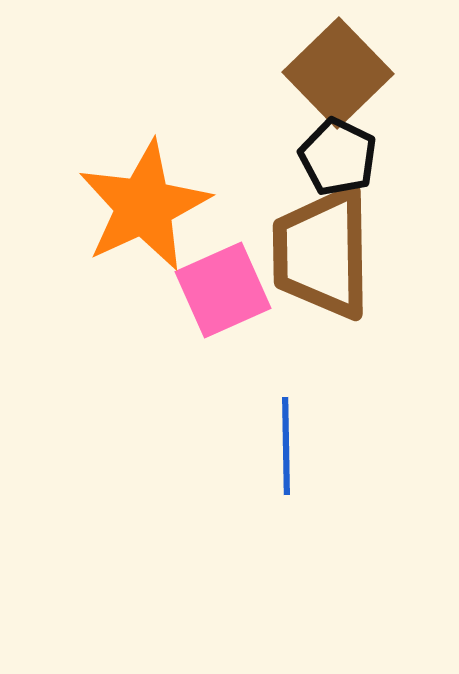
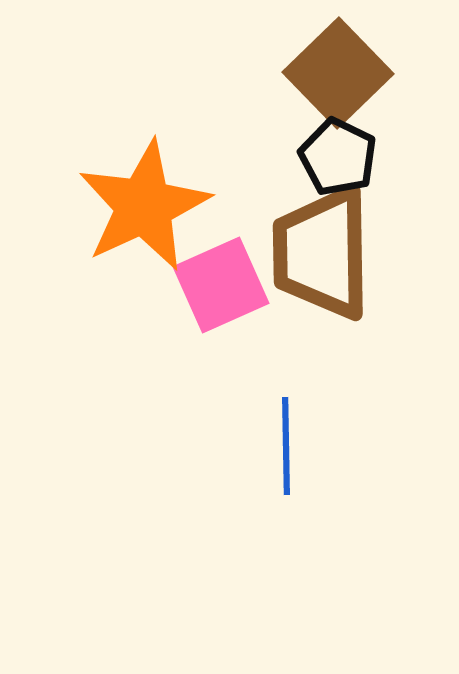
pink square: moved 2 px left, 5 px up
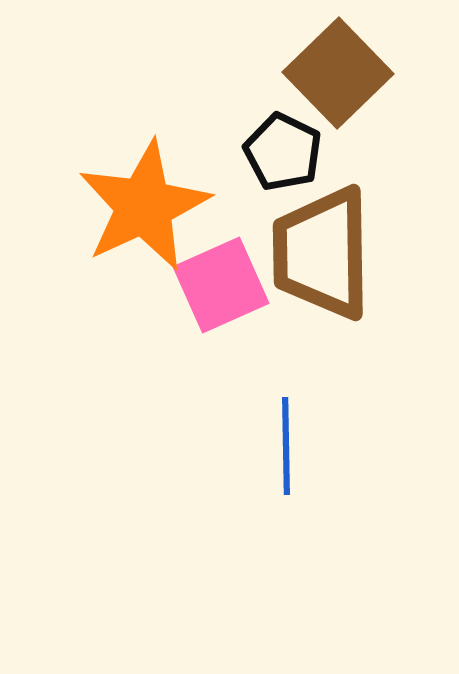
black pentagon: moved 55 px left, 5 px up
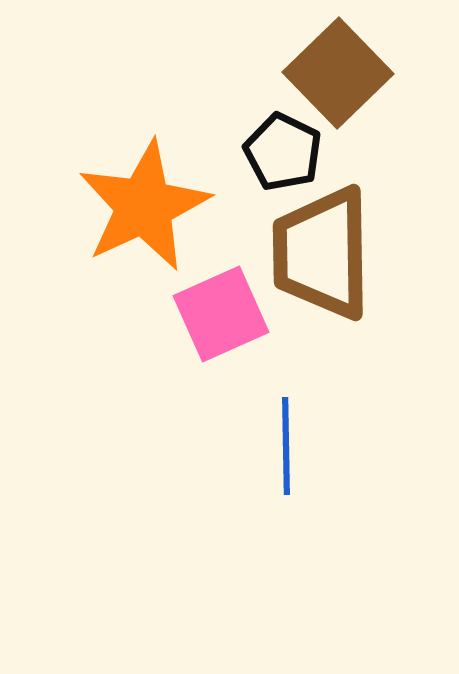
pink square: moved 29 px down
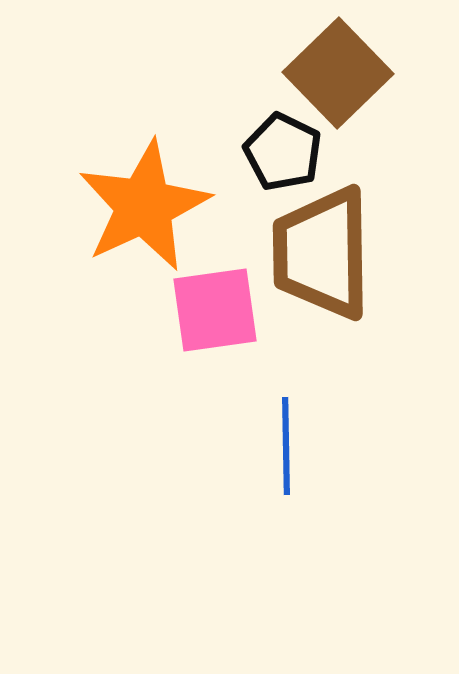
pink square: moved 6 px left, 4 px up; rotated 16 degrees clockwise
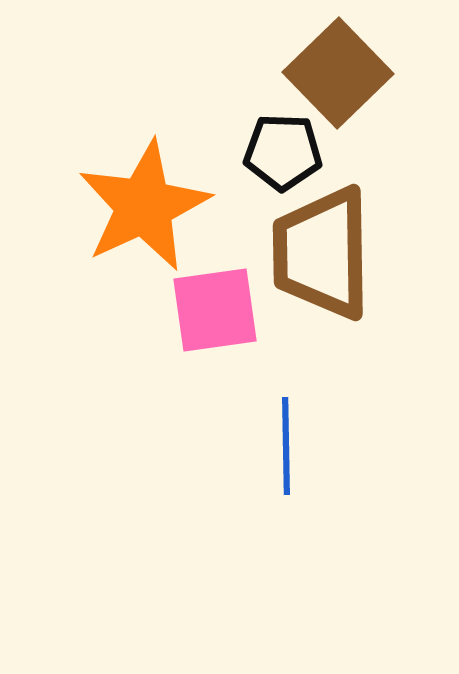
black pentagon: rotated 24 degrees counterclockwise
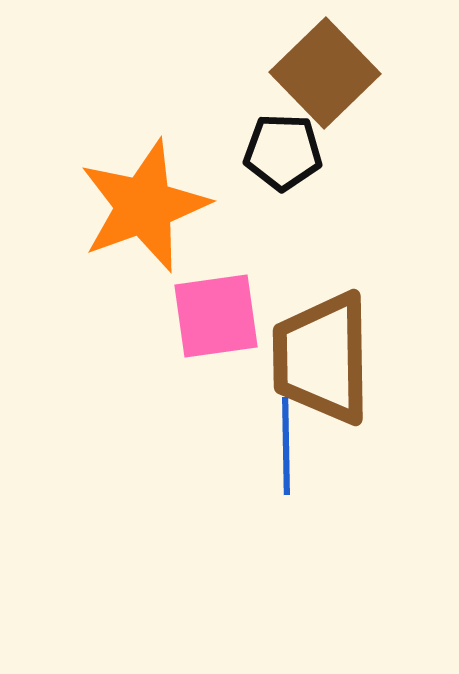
brown square: moved 13 px left
orange star: rotated 5 degrees clockwise
brown trapezoid: moved 105 px down
pink square: moved 1 px right, 6 px down
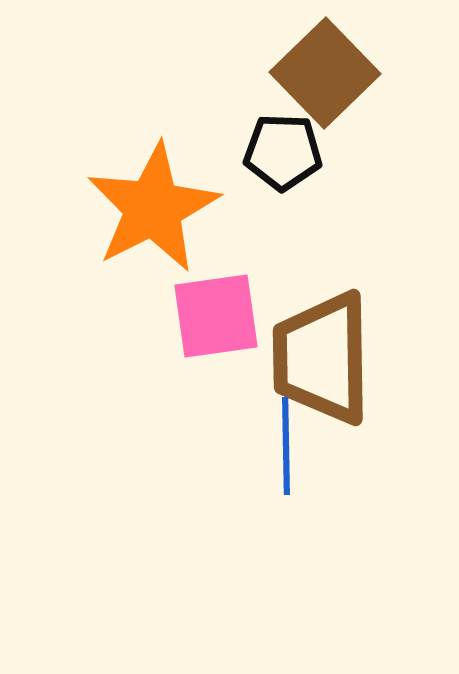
orange star: moved 9 px right, 2 px down; rotated 7 degrees counterclockwise
